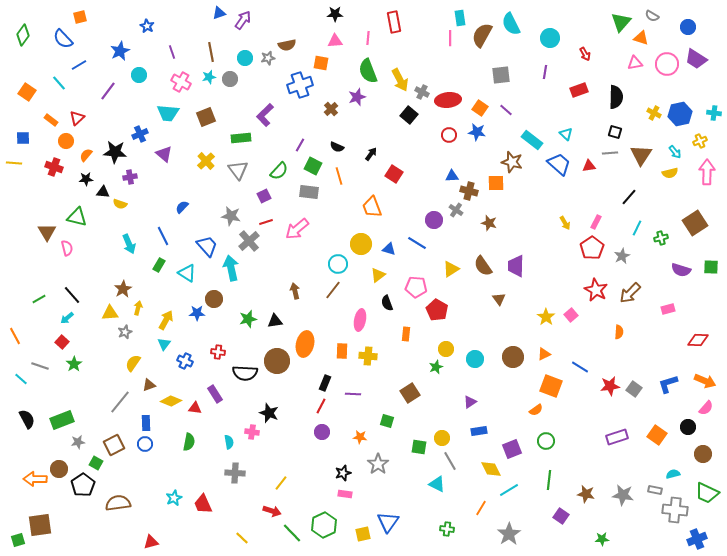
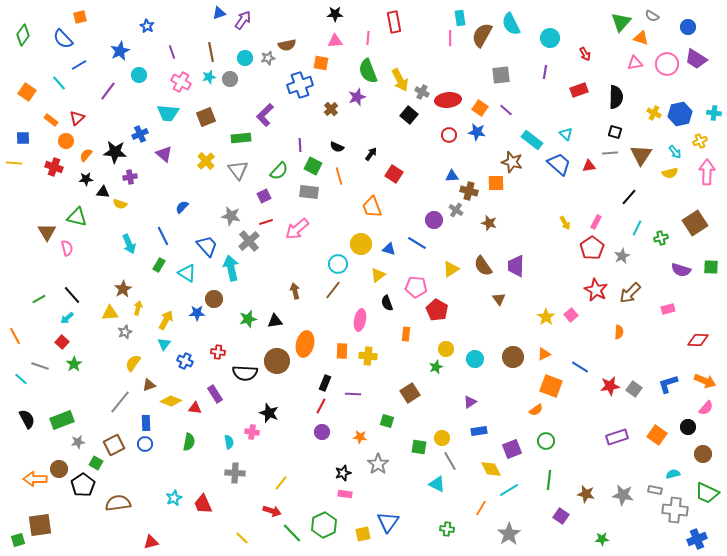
purple line at (300, 145): rotated 32 degrees counterclockwise
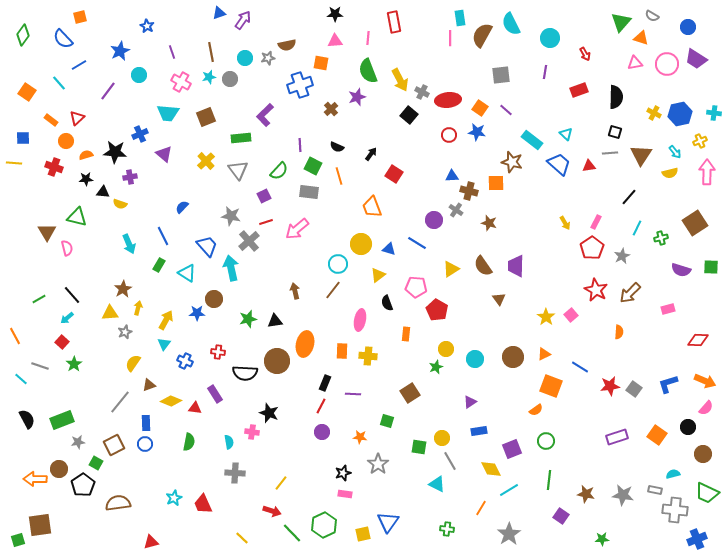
orange semicircle at (86, 155): rotated 32 degrees clockwise
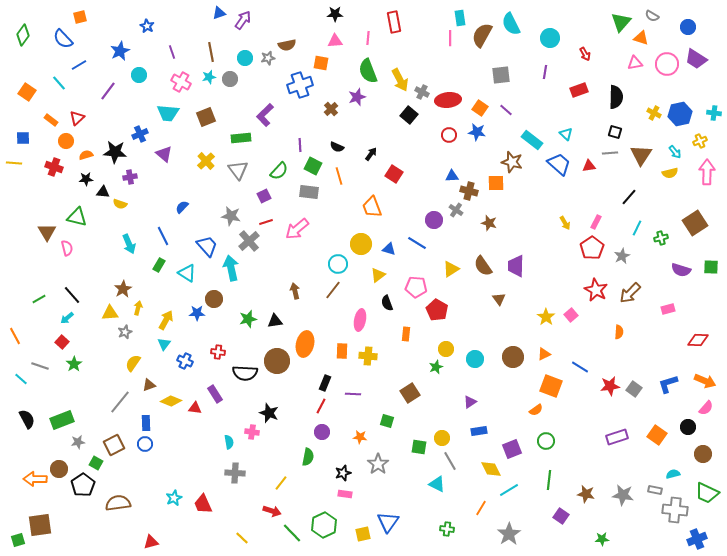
green semicircle at (189, 442): moved 119 px right, 15 px down
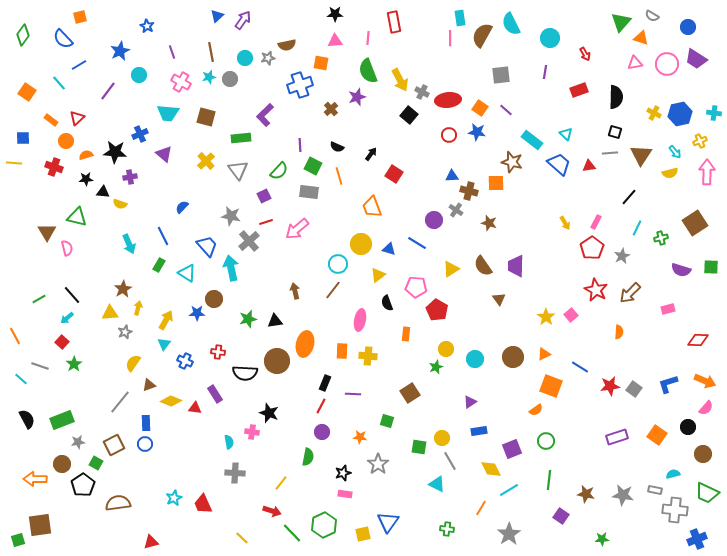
blue triangle at (219, 13): moved 2 px left, 3 px down; rotated 24 degrees counterclockwise
brown square at (206, 117): rotated 36 degrees clockwise
brown circle at (59, 469): moved 3 px right, 5 px up
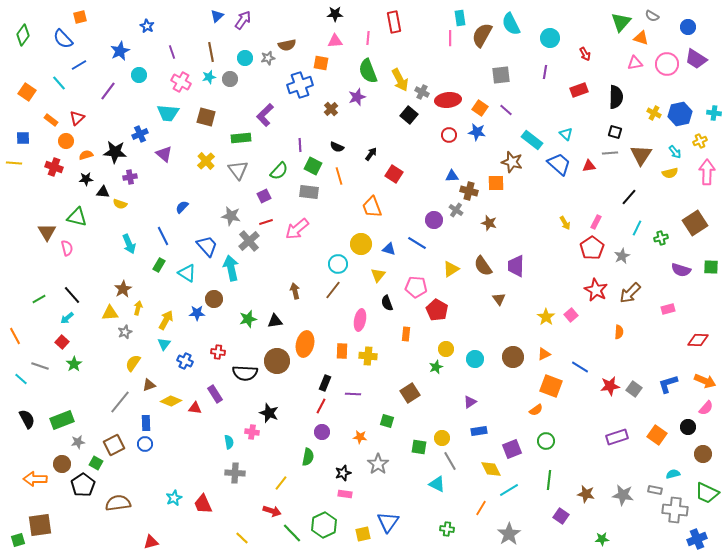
yellow triangle at (378, 275): rotated 14 degrees counterclockwise
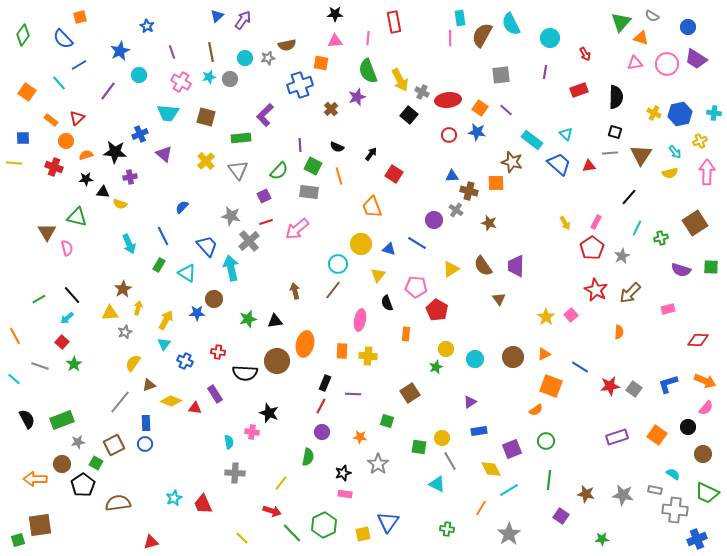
cyan line at (21, 379): moved 7 px left
cyan semicircle at (673, 474): rotated 48 degrees clockwise
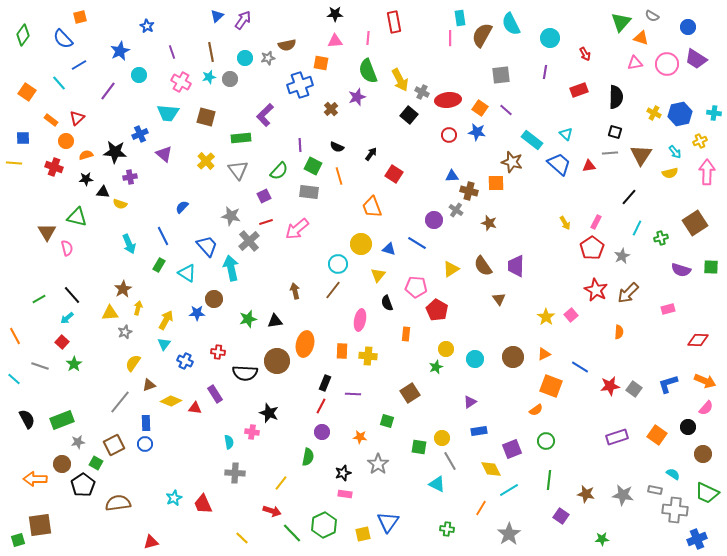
brown arrow at (630, 293): moved 2 px left
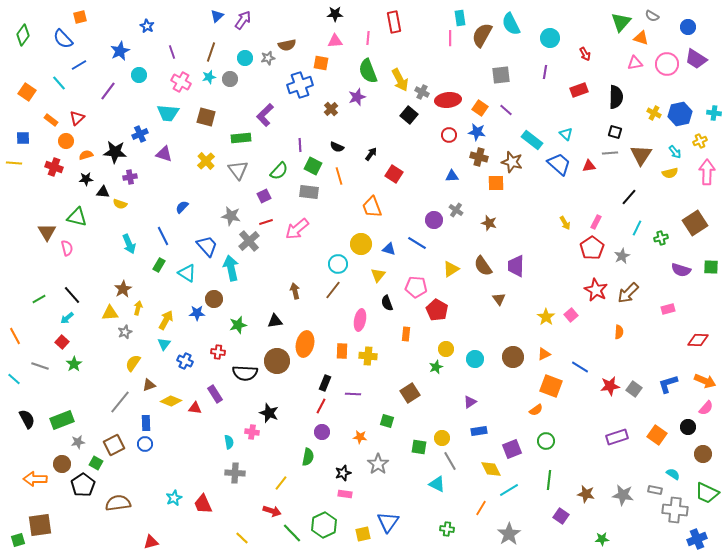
brown line at (211, 52): rotated 30 degrees clockwise
purple triangle at (164, 154): rotated 24 degrees counterclockwise
brown cross at (469, 191): moved 10 px right, 34 px up
green star at (248, 319): moved 10 px left, 6 px down
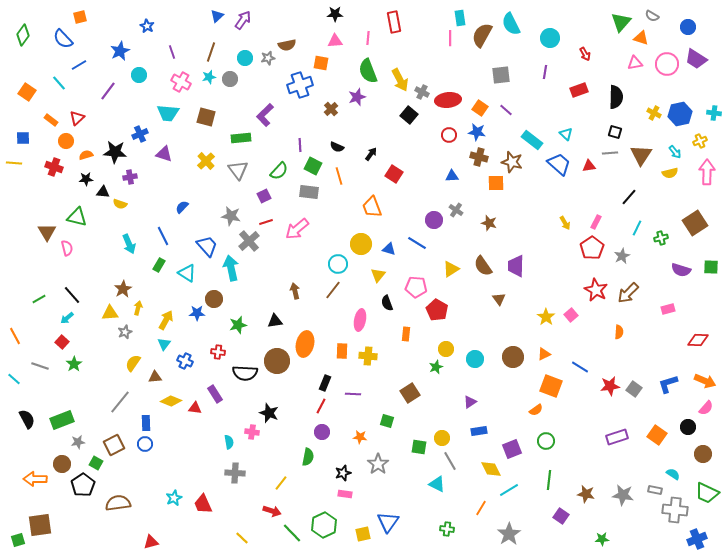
brown triangle at (149, 385): moved 6 px right, 8 px up; rotated 16 degrees clockwise
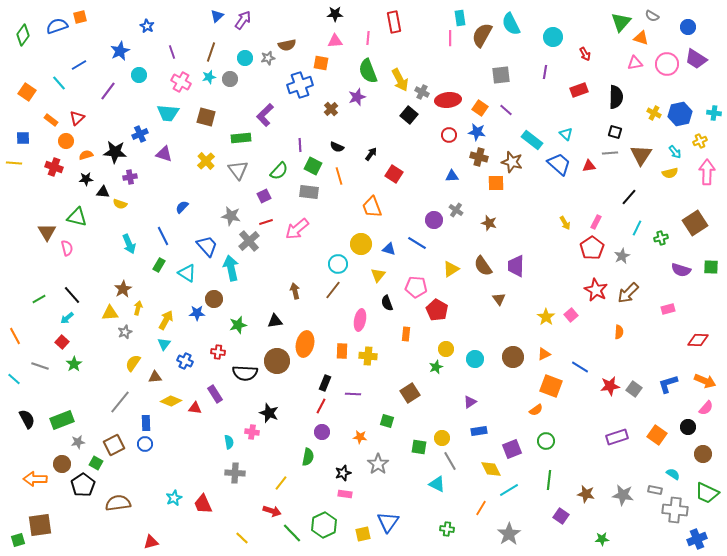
cyan circle at (550, 38): moved 3 px right, 1 px up
blue semicircle at (63, 39): moved 6 px left, 13 px up; rotated 115 degrees clockwise
